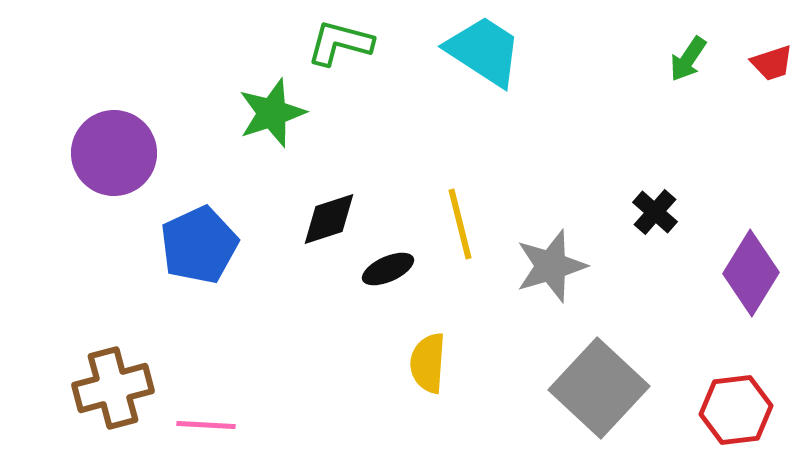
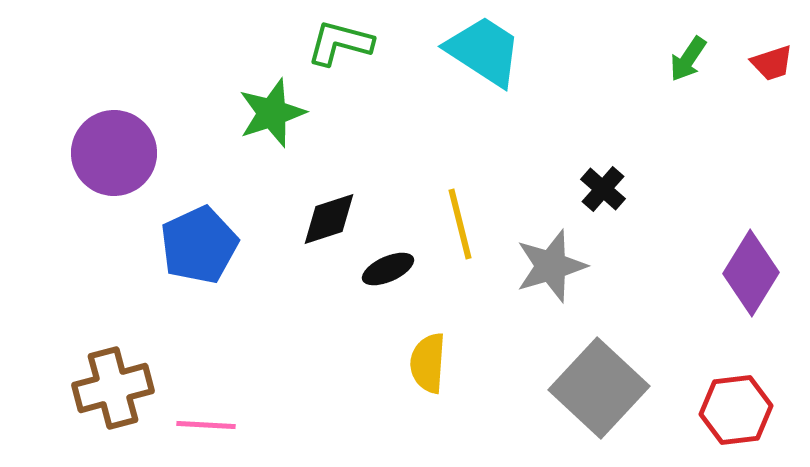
black cross: moved 52 px left, 23 px up
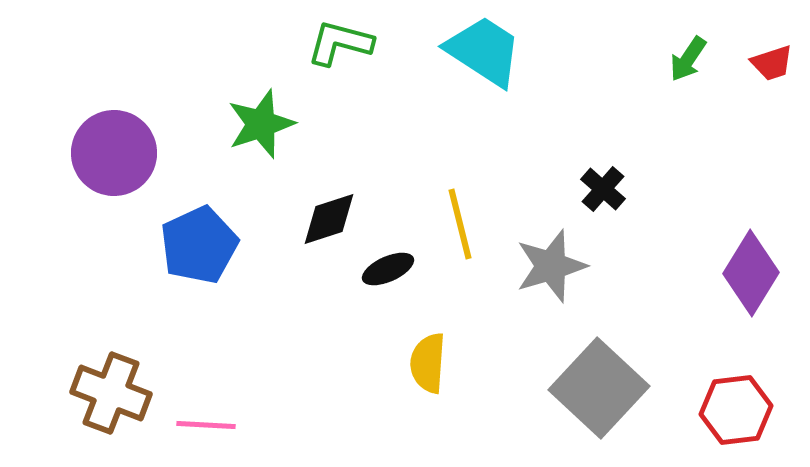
green star: moved 11 px left, 11 px down
brown cross: moved 2 px left, 5 px down; rotated 36 degrees clockwise
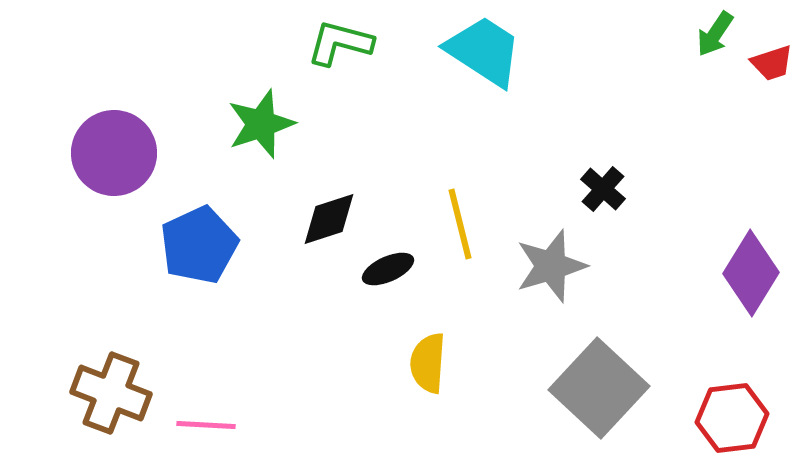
green arrow: moved 27 px right, 25 px up
red hexagon: moved 4 px left, 8 px down
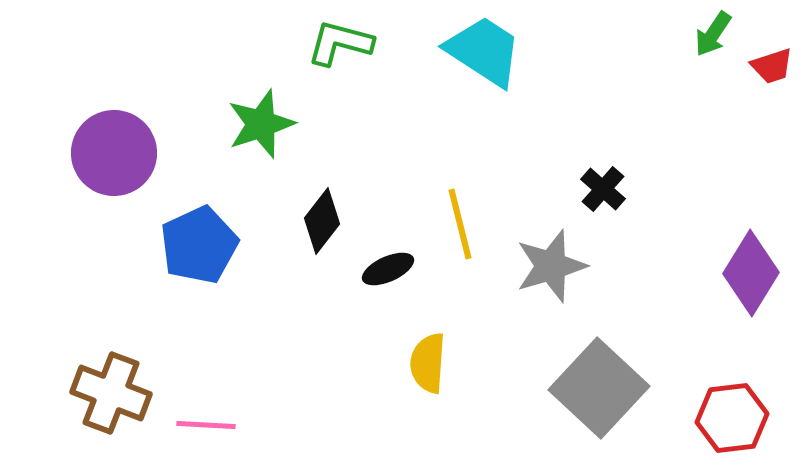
green arrow: moved 2 px left
red trapezoid: moved 3 px down
black diamond: moved 7 px left, 2 px down; rotated 34 degrees counterclockwise
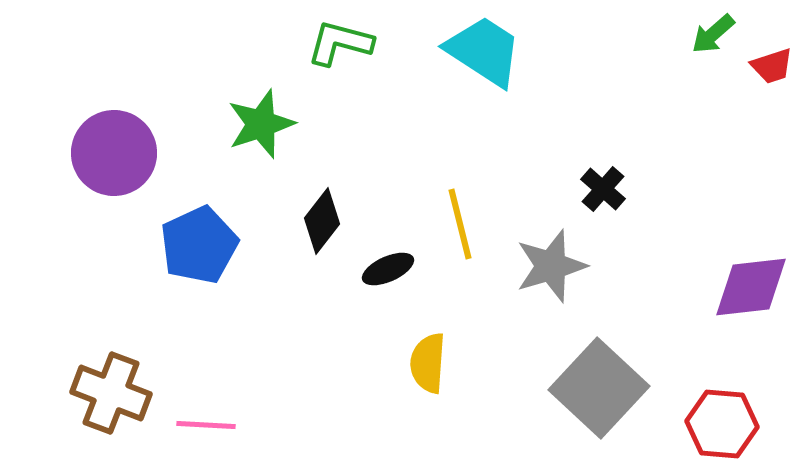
green arrow: rotated 15 degrees clockwise
purple diamond: moved 14 px down; rotated 52 degrees clockwise
red hexagon: moved 10 px left, 6 px down; rotated 12 degrees clockwise
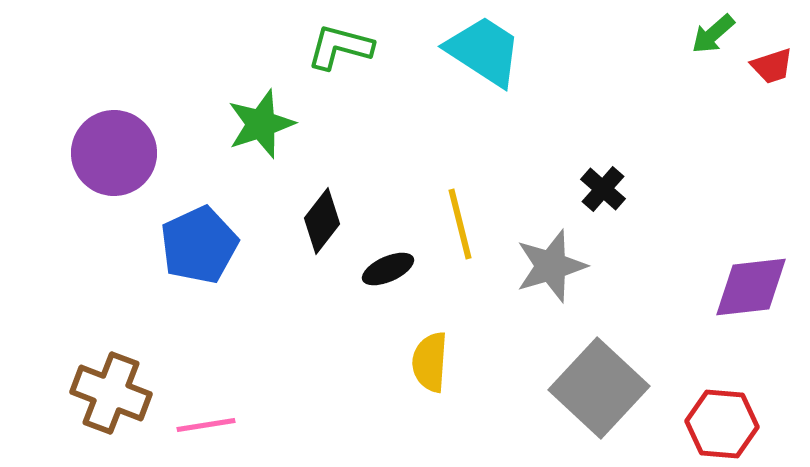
green L-shape: moved 4 px down
yellow semicircle: moved 2 px right, 1 px up
pink line: rotated 12 degrees counterclockwise
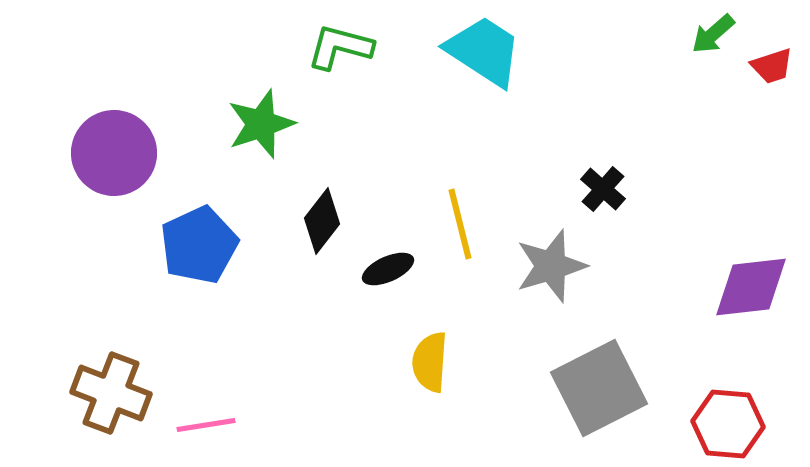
gray square: rotated 20 degrees clockwise
red hexagon: moved 6 px right
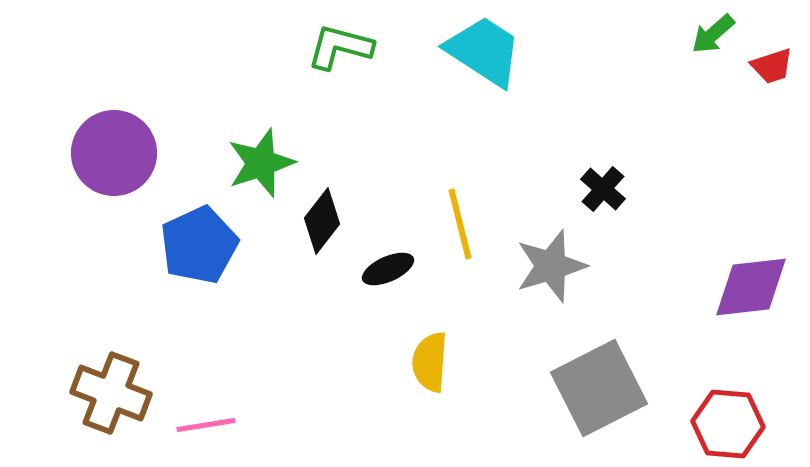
green star: moved 39 px down
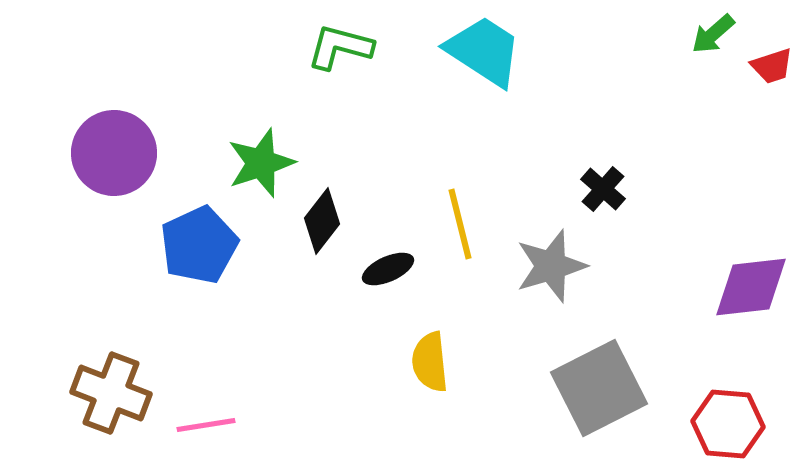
yellow semicircle: rotated 10 degrees counterclockwise
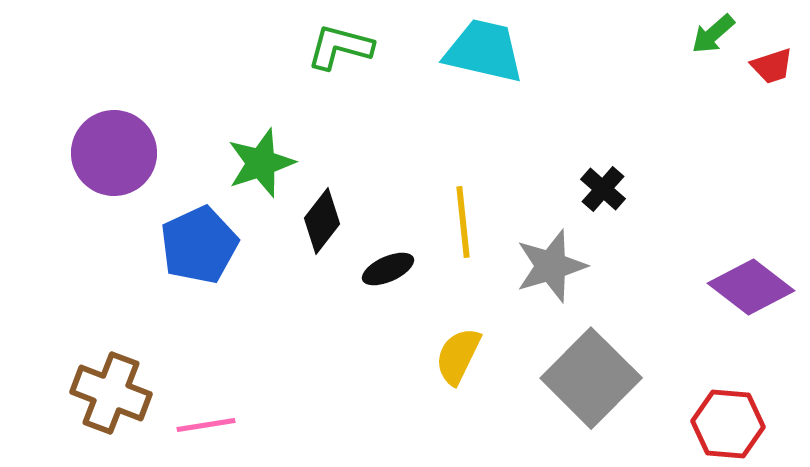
cyan trapezoid: rotated 20 degrees counterclockwise
yellow line: moved 3 px right, 2 px up; rotated 8 degrees clockwise
purple diamond: rotated 44 degrees clockwise
yellow semicircle: moved 28 px right, 6 px up; rotated 32 degrees clockwise
gray square: moved 8 px left, 10 px up; rotated 18 degrees counterclockwise
